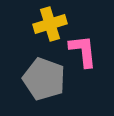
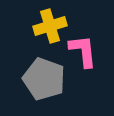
yellow cross: moved 2 px down
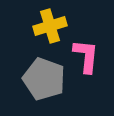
pink L-shape: moved 3 px right, 5 px down; rotated 12 degrees clockwise
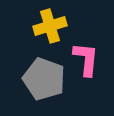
pink L-shape: moved 3 px down
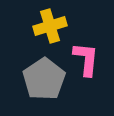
gray pentagon: rotated 18 degrees clockwise
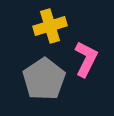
pink L-shape: rotated 21 degrees clockwise
